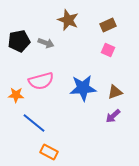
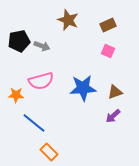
gray arrow: moved 4 px left, 3 px down
pink square: moved 1 px down
orange rectangle: rotated 18 degrees clockwise
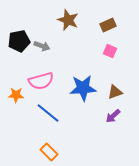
pink square: moved 2 px right
blue line: moved 14 px right, 10 px up
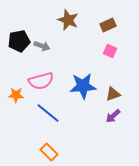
blue star: moved 2 px up
brown triangle: moved 2 px left, 2 px down
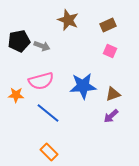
purple arrow: moved 2 px left
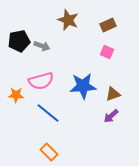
pink square: moved 3 px left, 1 px down
